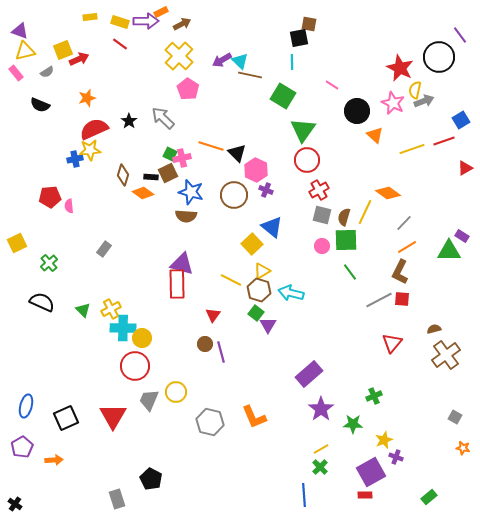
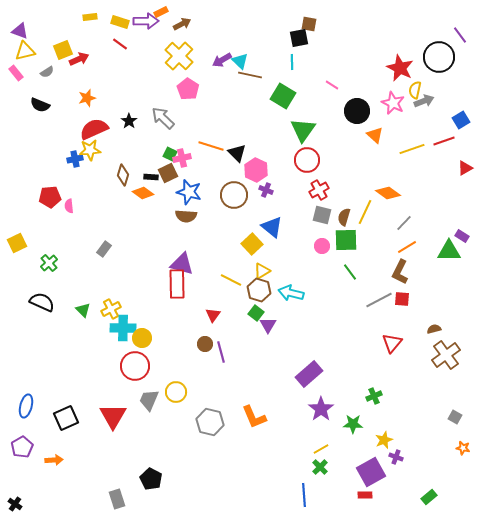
blue star at (191, 192): moved 2 px left
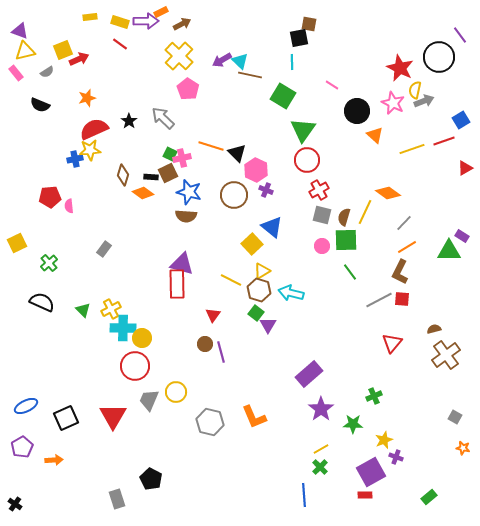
blue ellipse at (26, 406): rotated 50 degrees clockwise
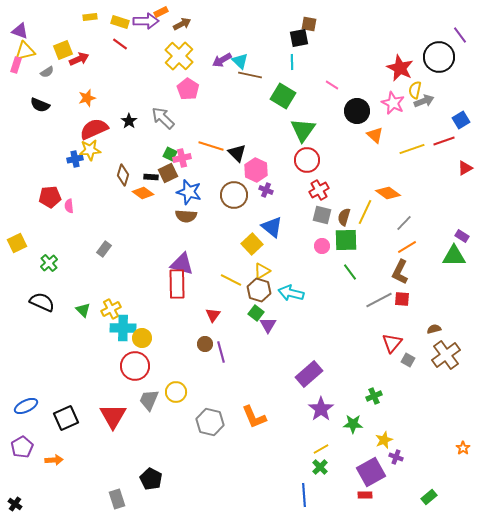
pink rectangle at (16, 73): moved 8 px up; rotated 56 degrees clockwise
green triangle at (449, 251): moved 5 px right, 5 px down
gray square at (455, 417): moved 47 px left, 57 px up
orange star at (463, 448): rotated 24 degrees clockwise
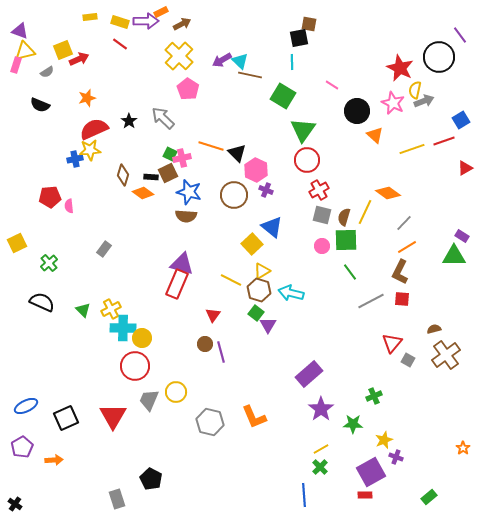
red rectangle at (177, 284): rotated 24 degrees clockwise
gray line at (379, 300): moved 8 px left, 1 px down
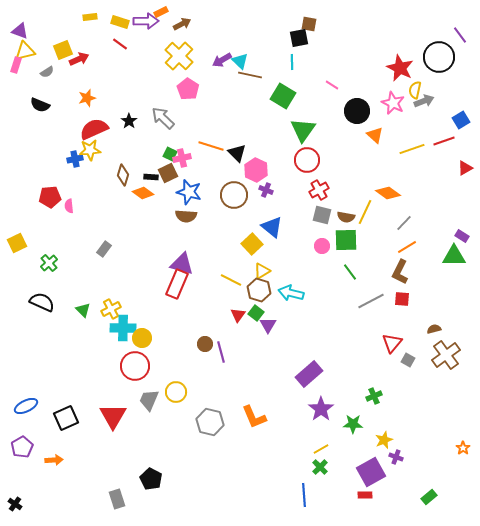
brown semicircle at (344, 217): moved 2 px right; rotated 96 degrees counterclockwise
red triangle at (213, 315): moved 25 px right
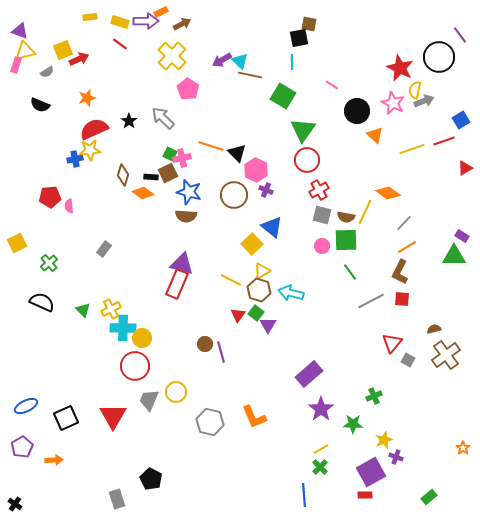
yellow cross at (179, 56): moved 7 px left
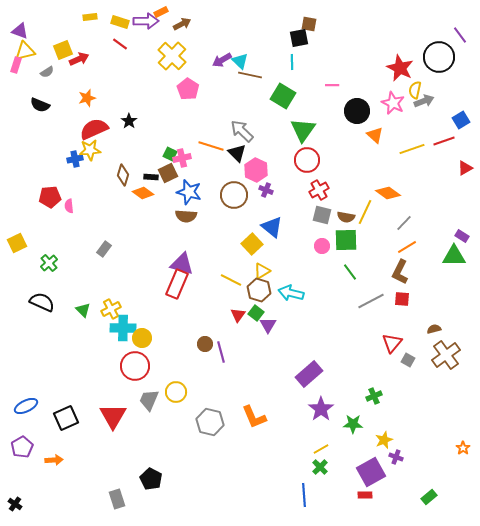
pink line at (332, 85): rotated 32 degrees counterclockwise
gray arrow at (163, 118): moved 79 px right, 13 px down
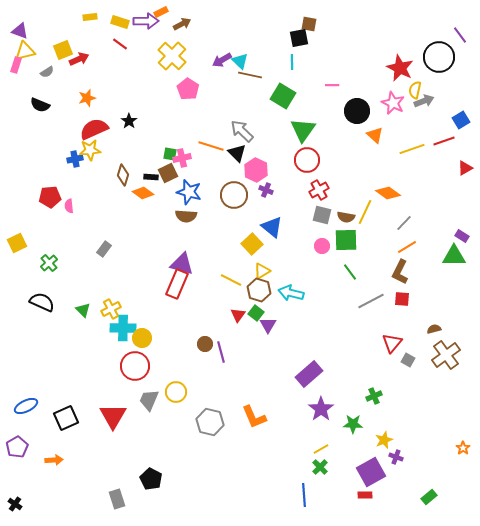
green square at (170, 154): rotated 16 degrees counterclockwise
purple pentagon at (22, 447): moved 5 px left
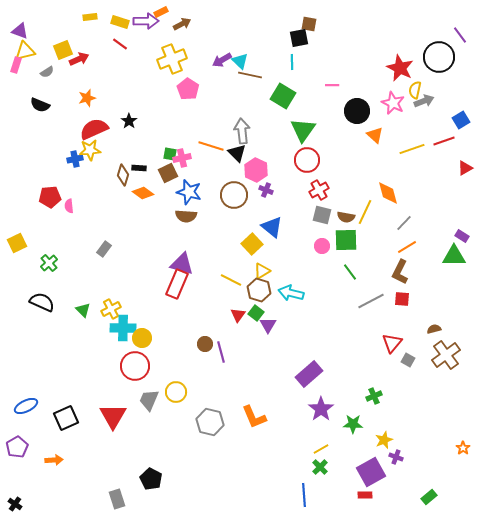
yellow cross at (172, 56): moved 3 px down; rotated 24 degrees clockwise
gray arrow at (242, 131): rotated 40 degrees clockwise
black rectangle at (151, 177): moved 12 px left, 9 px up
orange diamond at (388, 193): rotated 40 degrees clockwise
